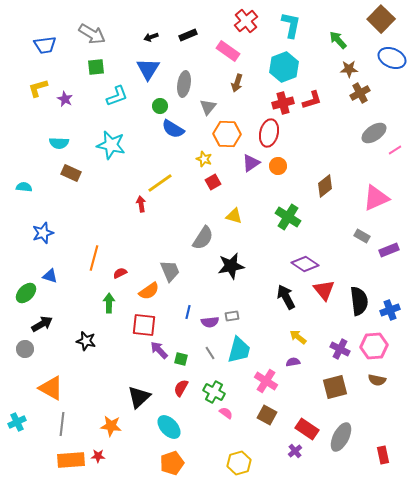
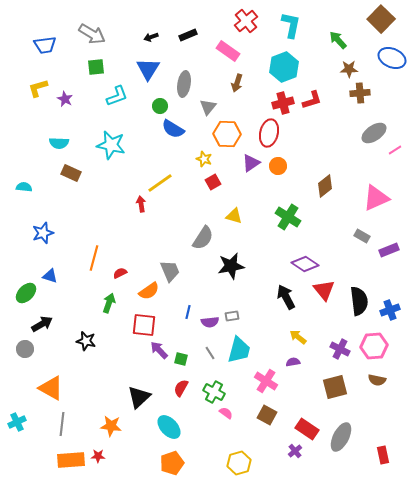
brown cross at (360, 93): rotated 24 degrees clockwise
green arrow at (109, 303): rotated 18 degrees clockwise
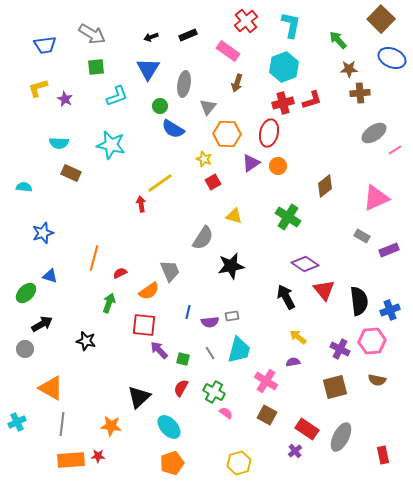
pink hexagon at (374, 346): moved 2 px left, 5 px up
green square at (181, 359): moved 2 px right
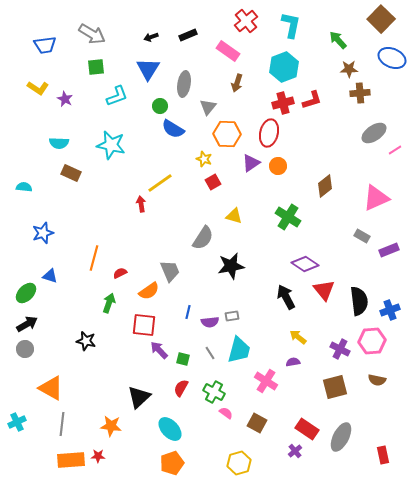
yellow L-shape at (38, 88): rotated 130 degrees counterclockwise
black arrow at (42, 324): moved 15 px left
brown square at (267, 415): moved 10 px left, 8 px down
cyan ellipse at (169, 427): moved 1 px right, 2 px down
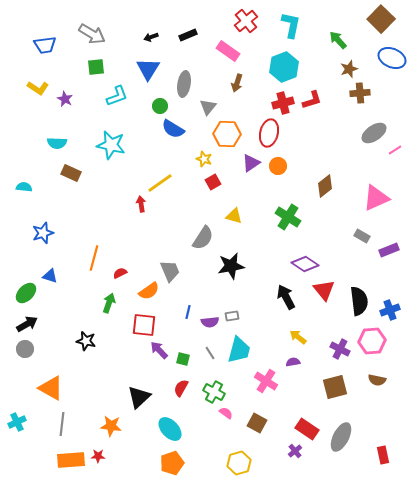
brown star at (349, 69): rotated 18 degrees counterclockwise
cyan semicircle at (59, 143): moved 2 px left
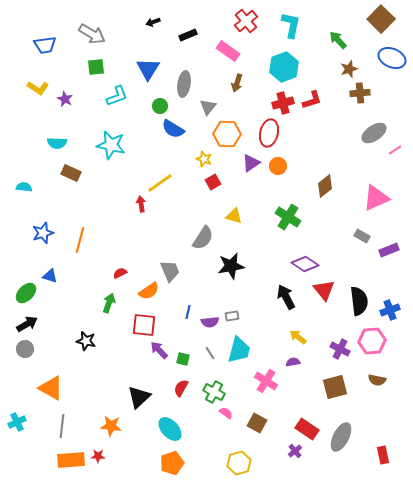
black arrow at (151, 37): moved 2 px right, 15 px up
orange line at (94, 258): moved 14 px left, 18 px up
gray line at (62, 424): moved 2 px down
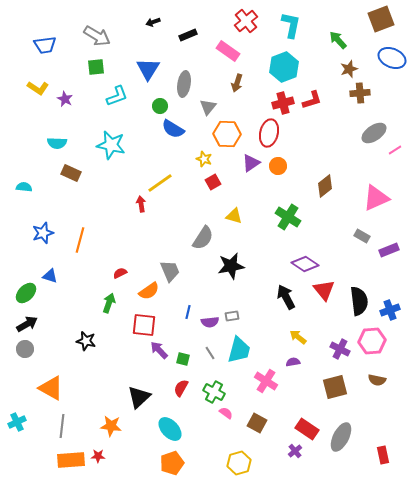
brown square at (381, 19): rotated 24 degrees clockwise
gray arrow at (92, 34): moved 5 px right, 2 px down
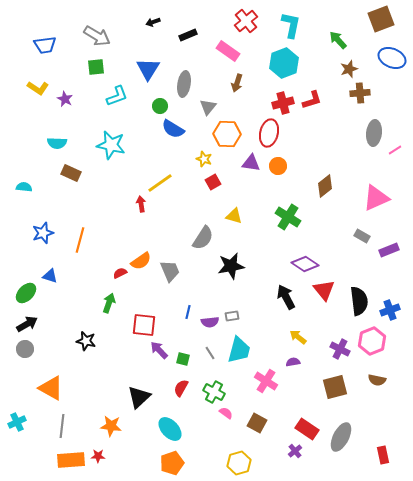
cyan hexagon at (284, 67): moved 4 px up
gray ellipse at (374, 133): rotated 50 degrees counterclockwise
purple triangle at (251, 163): rotated 42 degrees clockwise
orange semicircle at (149, 291): moved 8 px left, 30 px up
pink hexagon at (372, 341): rotated 16 degrees counterclockwise
